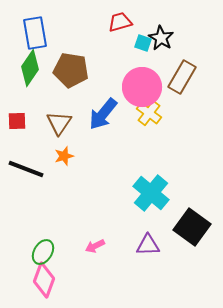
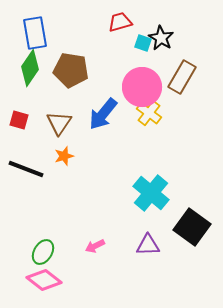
red square: moved 2 px right, 1 px up; rotated 18 degrees clockwise
pink diamond: rotated 72 degrees counterclockwise
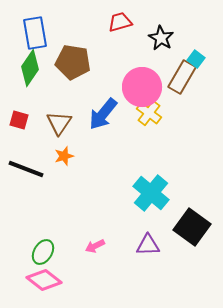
cyan square: moved 53 px right, 16 px down; rotated 18 degrees clockwise
brown pentagon: moved 2 px right, 8 px up
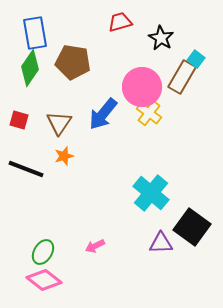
purple triangle: moved 13 px right, 2 px up
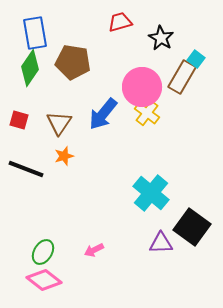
yellow cross: moved 2 px left
pink arrow: moved 1 px left, 4 px down
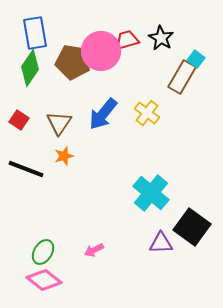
red trapezoid: moved 7 px right, 18 px down
pink circle: moved 41 px left, 36 px up
red square: rotated 18 degrees clockwise
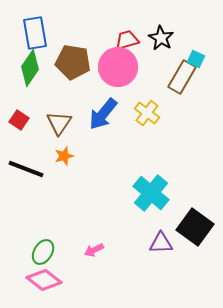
pink circle: moved 17 px right, 16 px down
cyan square: rotated 12 degrees counterclockwise
black square: moved 3 px right
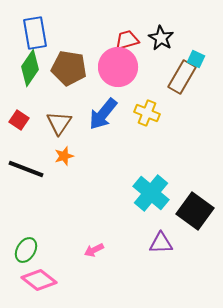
brown pentagon: moved 4 px left, 6 px down
yellow cross: rotated 15 degrees counterclockwise
black square: moved 16 px up
green ellipse: moved 17 px left, 2 px up
pink diamond: moved 5 px left
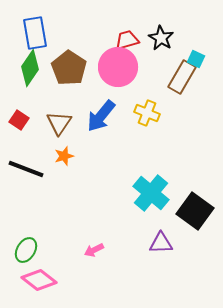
brown pentagon: rotated 24 degrees clockwise
blue arrow: moved 2 px left, 2 px down
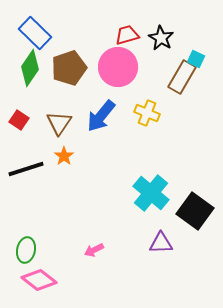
blue rectangle: rotated 36 degrees counterclockwise
red trapezoid: moved 5 px up
brown pentagon: rotated 20 degrees clockwise
orange star: rotated 18 degrees counterclockwise
black line: rotated 39 degrees counterclockwise
green ellipse: rotated 20 degrees counterclockwise
